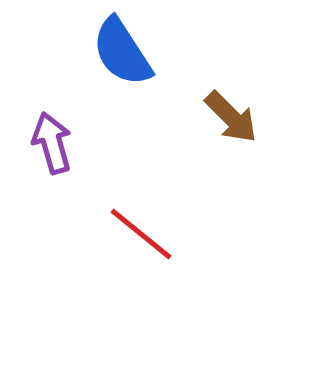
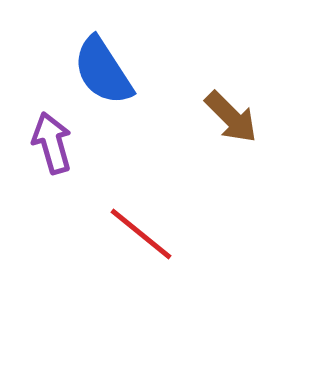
blue semicircle: moved 19 px left, 19 px down
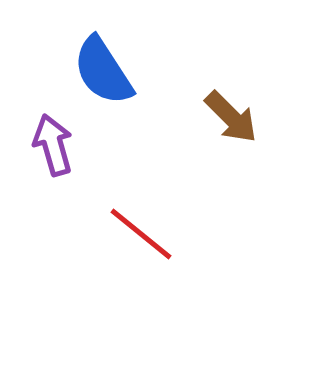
purple arrow: moved 1 px right, 2 px down
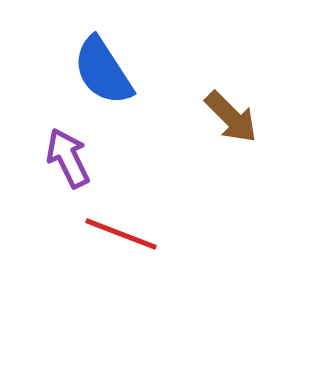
purple arrow: moved 15 px right, 13 px down; rotated 10 degrees counterclockwise
red line: moved 20 px left; rotated 18 degrees counterclockwise
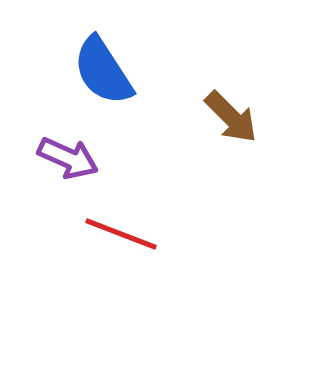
purple arrow: rotated 140 degrees clockwise
